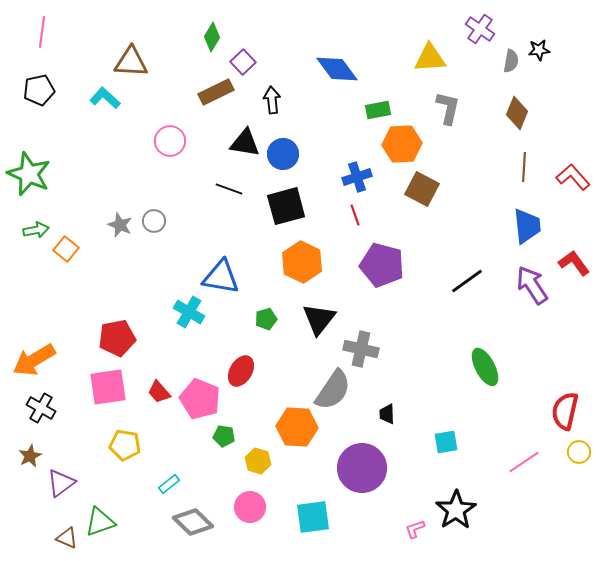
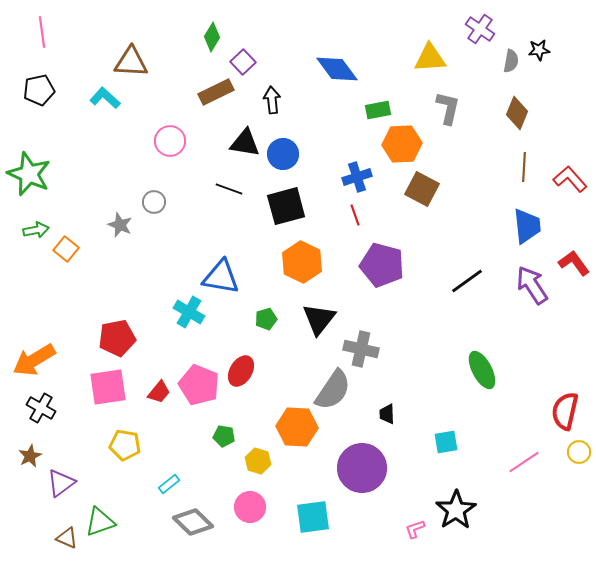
pink line at (42, 32): rotated 16 degrees counterclockwise
red L-shape at (573, 177): moved 3 px left, 2 px down
gray circle at (154, 221): moved 19 px up
green ellipse at (485, 367): moved 3 px left, 3 px down
red trapezoid at (159, 392): rotated 100 degrees counterclockwise
pink pentagon at (200, 399): moved 1 px left, 14 px up
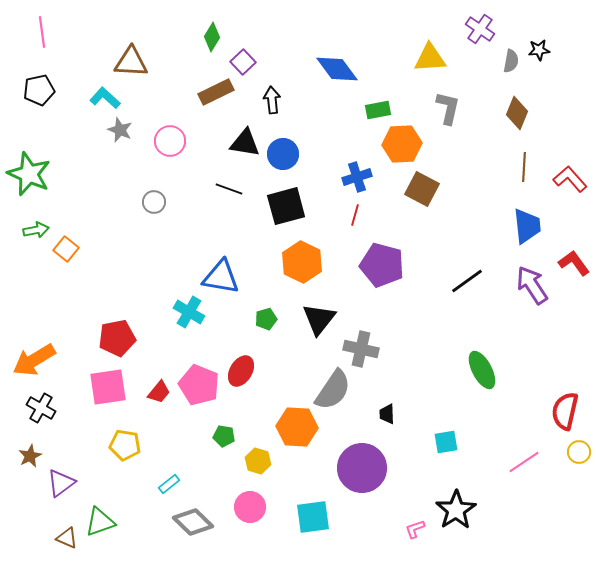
red line at (355, 215): rotated 35 degrees clockwise
gray star at (120, 225): moved 95 px up
